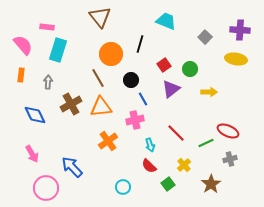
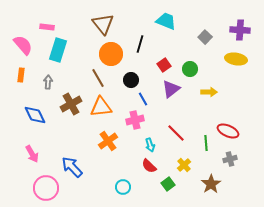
brown triangle: moved 3 px right, 7 px down
green line: rotated 70 degrees counterclockwise
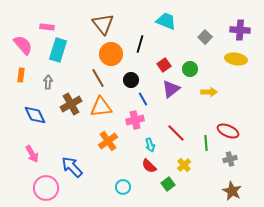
brown star: moved 21 px right, 7 px down; rotated 12 degrees counterclockwise
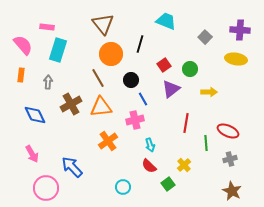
red line: moved 10 px right, 10 px up; rotated 54 degrees clockwise
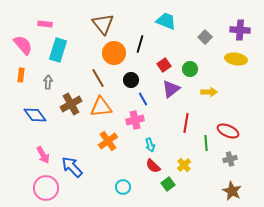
pink rectangle: moved 2 px left, 3 px up
orange circle: moved 3 px right, 1 px up
blue diamond: rotated 10 degrees counterclockwise
pink arrow: moved 11 px right, 1 px down
red semicircle: moved 4 px right
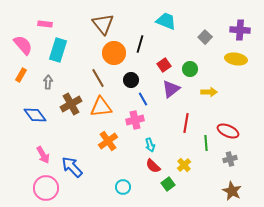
orange rectangle: rotated 24 degrees clockwise
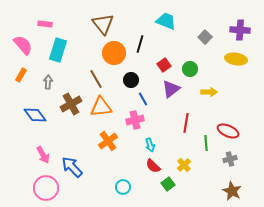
brown line: moved 2 px left, 1 px down
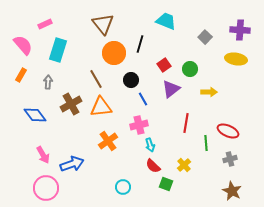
pink rectangle: rotated 32 degrees counterclockwise
pink cross: moved 4 px right, 5 px down
blue arrow: moved 3 px up; rotated 115 degrees clockwise
green square: moved 2 px left; rotated 32 degrees counterclockwise
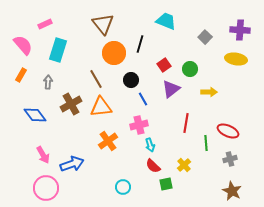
green square: rotated 32 degrees counterclockwise
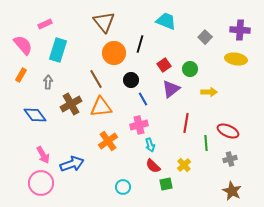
brown triangle: moved 1 px right, 2 px up
pink circle: moved 5 px left, 5 px up
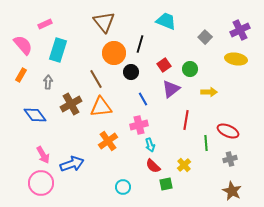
purple cross: rotated 30 degrees counterclockwise
black circle: moved 8 px up
red line: moved 3 px up
